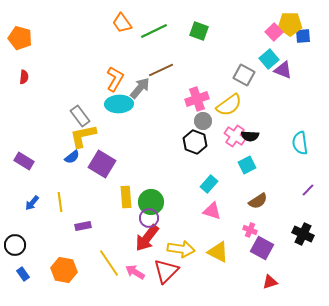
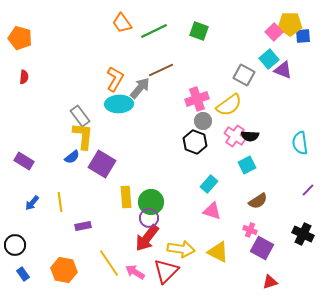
yellow L-shape at (83, 136): rotated 108 degrees clockwise
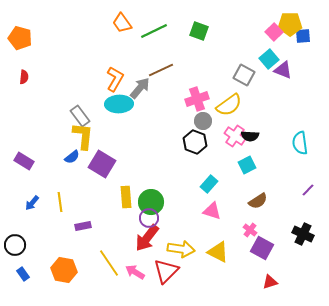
pink cross at (250, 230): rotated 16 degrees clockwise
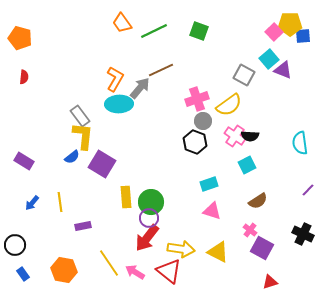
cyan rectangle at (209, 184): rotated 30 degrees clockwise
red triangle at (166, 271): moved 3 px right; rotated 36 degrees counterclockwise
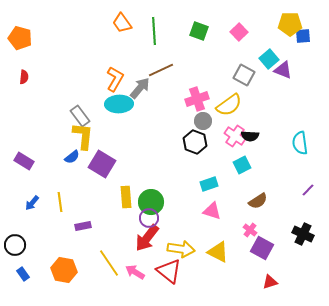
green line at (154, 31): rotated 68 degrees counterclockwise
pink square at (274, 32): moved 35 px left
cyan square at (247, 165): moved 5 px left
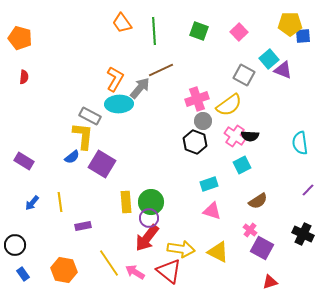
gray rectangle at (80, 116): moved 10 px right; rotated 25 degrees counterclockwise
yellow rectangle at (126, 197): moved 5 px down
